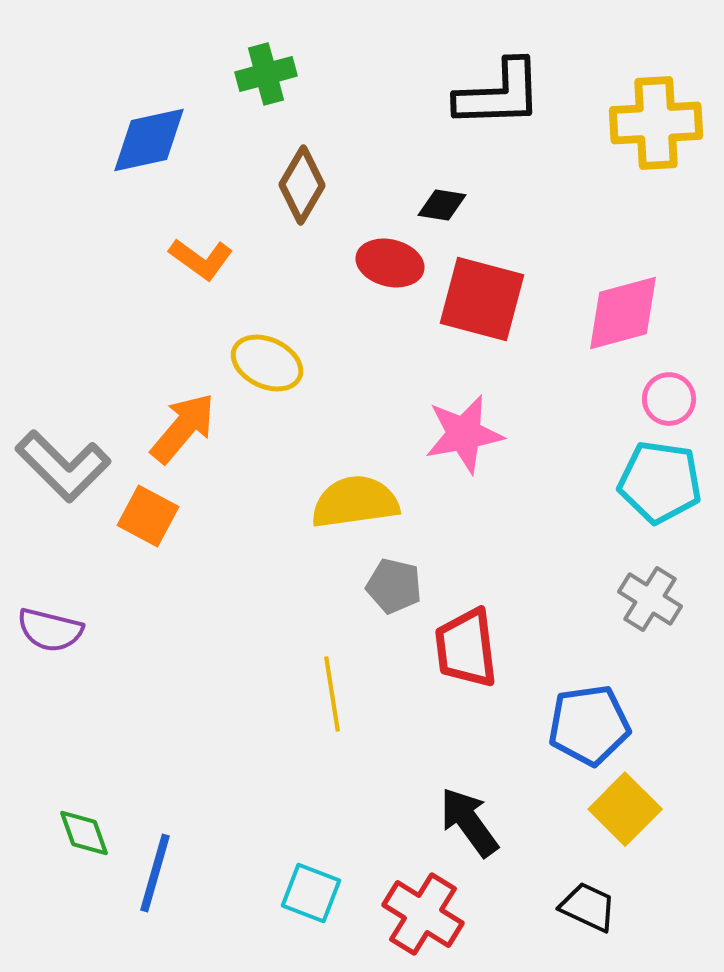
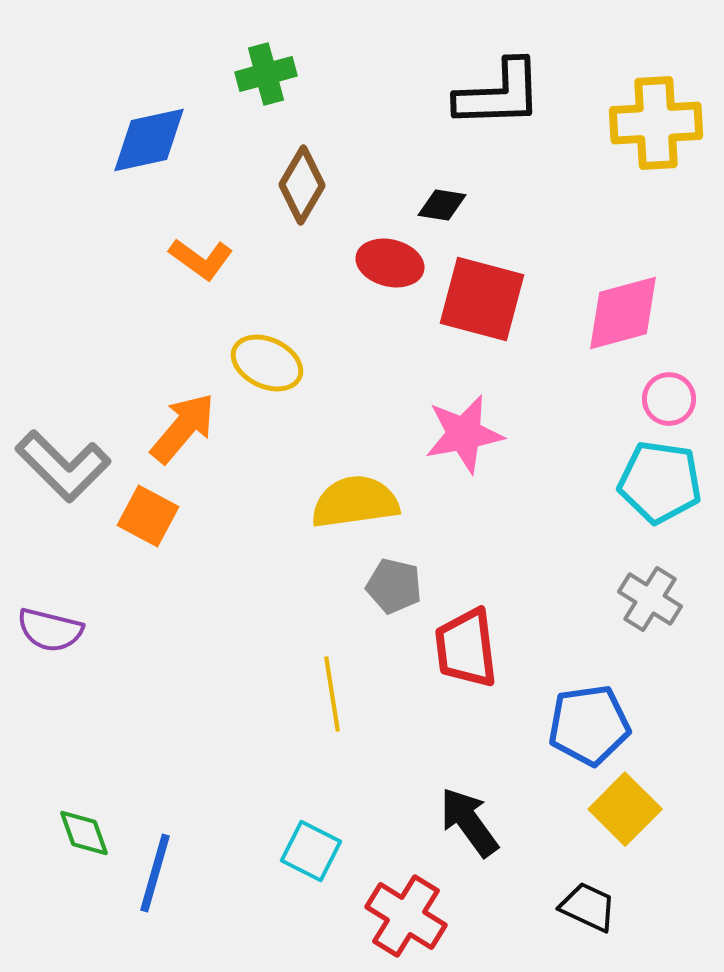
cyan square: moved 42 px up; rotated 6 degrees clockwise
red cross: moved 17 px left, 2 px down
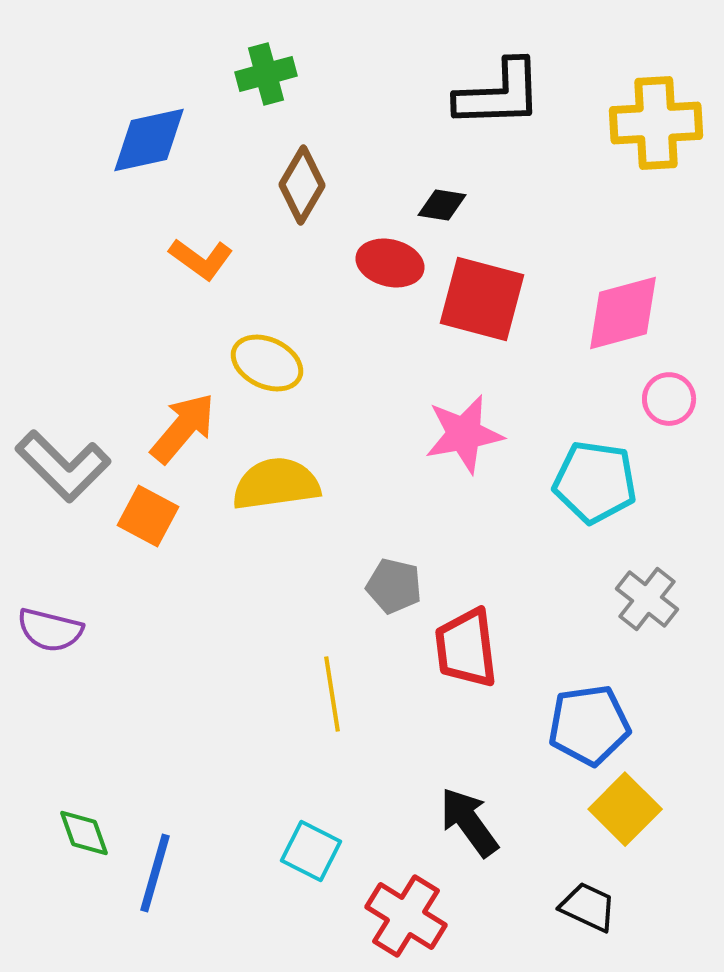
cyan pentagon: moved 65 px left
yellow semicircle: moved 79 px left, 18 px up
gray cross: moved 3 px left; rotated 6 degrees clockwise
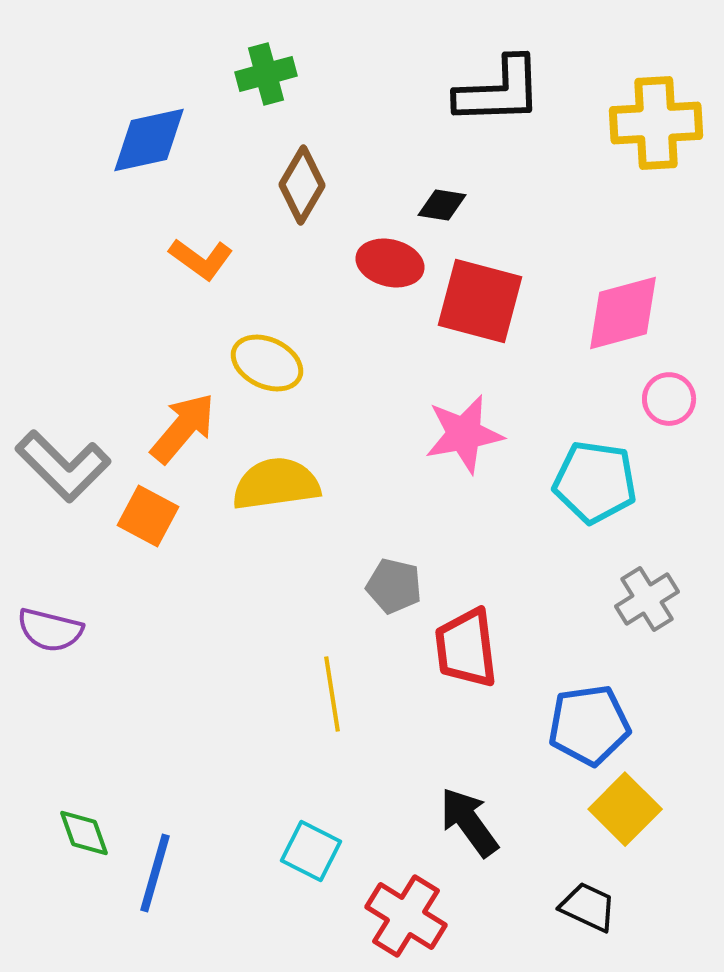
black L-shape: moved 3 px up
red square: moved 2 px left, 2 px down
gray cross: rotated 20 degrees clockwise
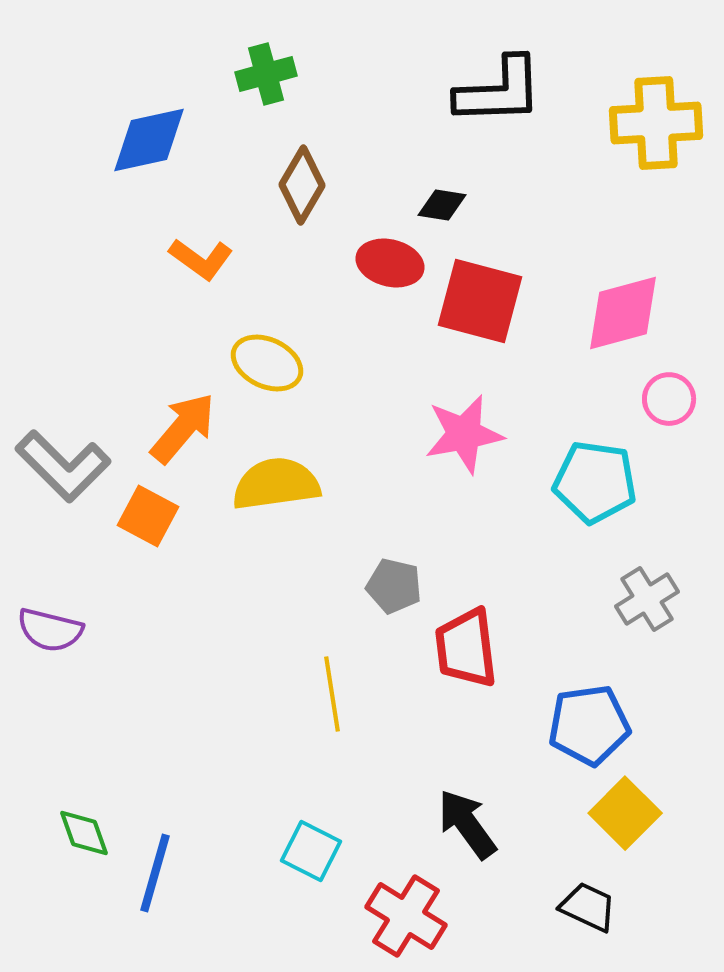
yellow square: moved 4 px down
black arrow: moved 2 px left, 2 px down
